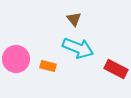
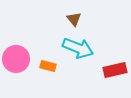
red rectangle: moved 1 px left, 1 px down; rotated 40 degrees counterclockwise
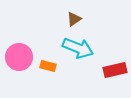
brown triangle: rotated 35 degrees clockwise
pink circle: moved 3 px right, 2 px up
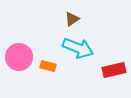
brown triangle: moved 2 px left
red rectangle: moved 1 px left
